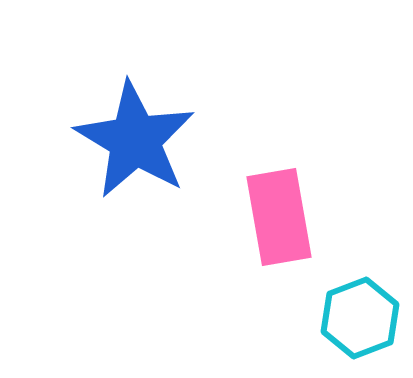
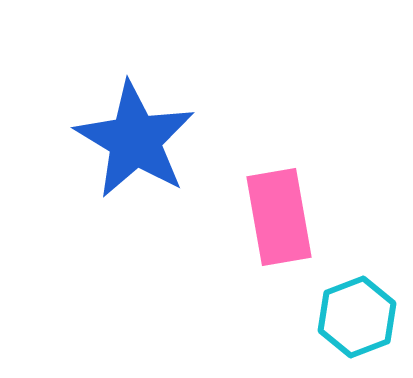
cyan hexagon: moved 3 px left, 1 px up
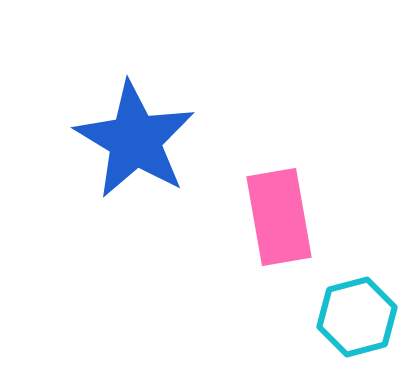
cyan hexagon: rotated 6 degrees clockwise
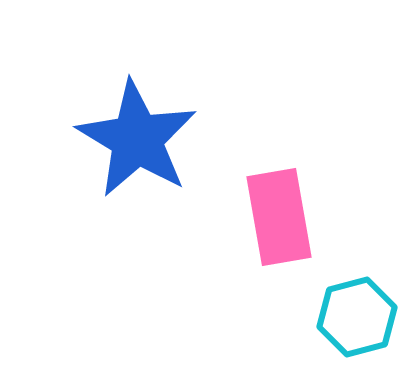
blue star: moved 2 px right, 1 px up
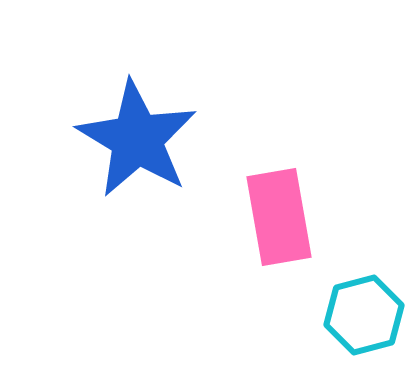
cyan hexagon: moved 7 px right, 2 px up
